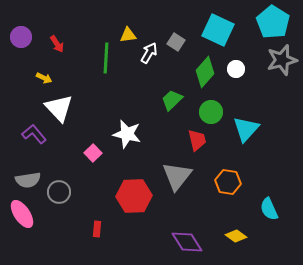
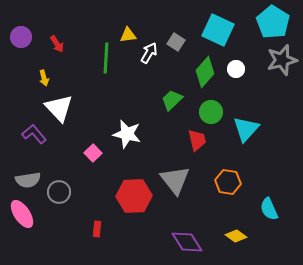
yellow arrow: rotated 49 degrees clockwise
gray triangle: moved 2 px left, 4 px down; rotated 16 degrees counterclockwise
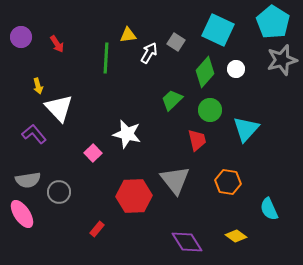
yellow arrow: moved 6 px left, 8 px down
green circle: moved 1 px left, 2 px up
red rectangle: rotated 35 degrees clockwise
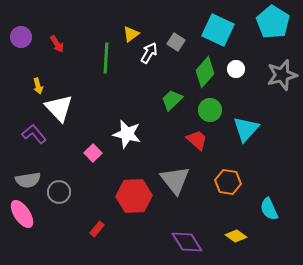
yellow triangle: moved 3 px right, 1 px up; rotated 30 degrees counterclockwise
gray star: moved 15 px down
red trapezoid: rotated 35 degrees counterclockwise
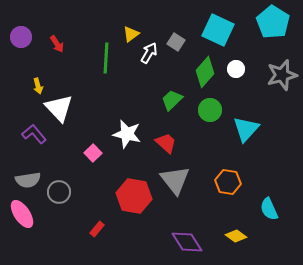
red trapezoid: moved 31 px left, 3 px down
red hexagon: rotated 12 degrees clockwise
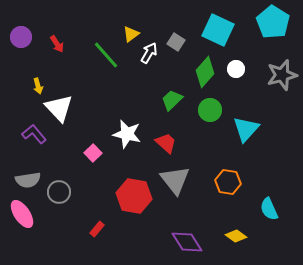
green line: moved 3 px up; rotated 44 degrees counterclockwise
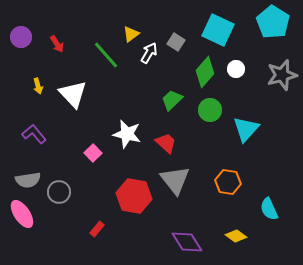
white triangle: moved 14 px right, 14 px up
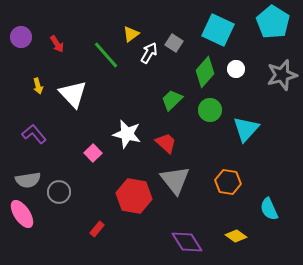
gray square: moved 2 px left, 1 px down
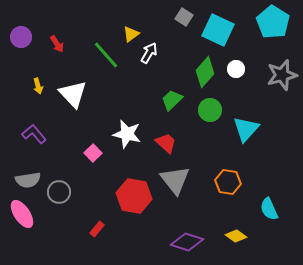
gray square: moved 10 px right, 26 px up
purple diamond: rotated 40 degrees counterclockwise
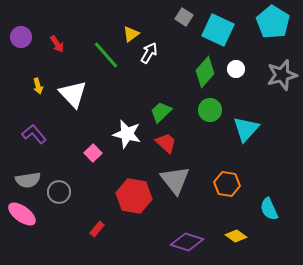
green trapezoid: moved 11 px left, 12 px down
orange hexagon: moved 1 px left, 2 px down
pink ellipse: rotated 20 degrees counterclockwise
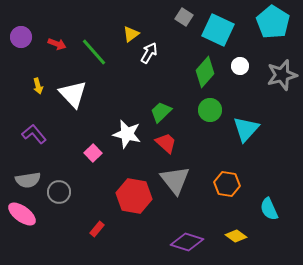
red arrow: rotated 36 degrees counterclockwise
green line: moved 12 px left, 3 px up
white circle: moved 4 px right, 3 px up
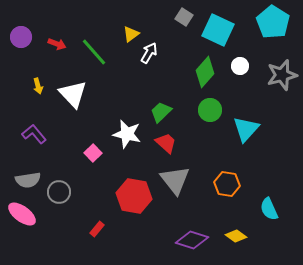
purple diamond: moved 5 px right, 2 px up
